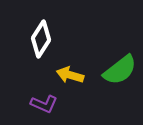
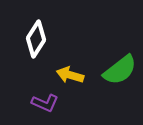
white diamond: moved 5 px left
purple L-shape: moved 1 px right, 1 px up
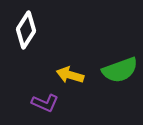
white diamond: moved 10 px left, 9 px up
green semicircle: rotated 18 degrees clockwise
